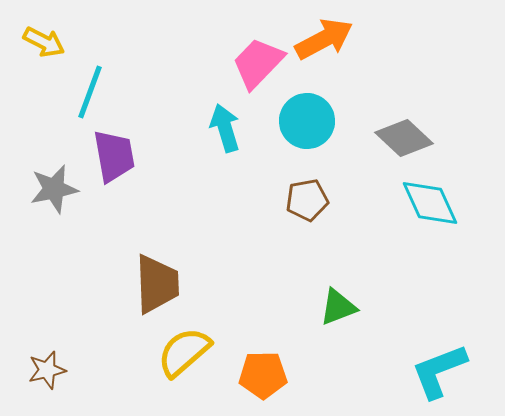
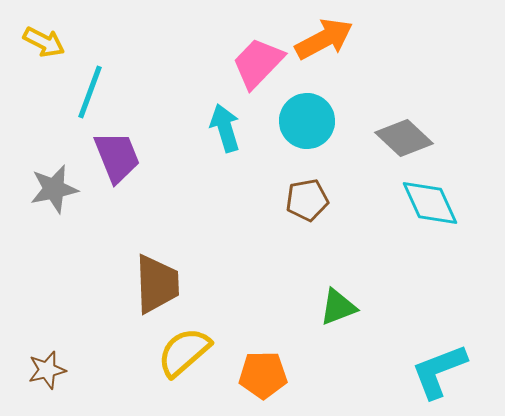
purple trapezoid: moved 3 px right, 1 px down; rotated 12 degrees counterclockwise
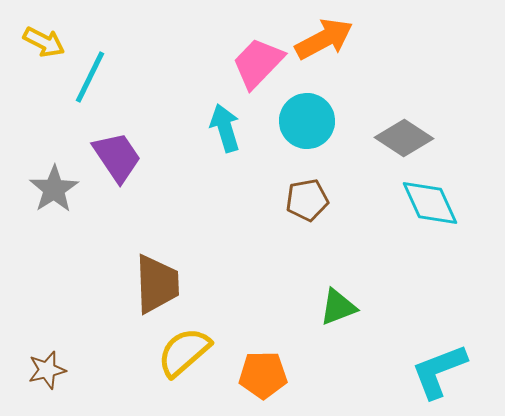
cyan line: moved 15 px up; rotated 6 degrees clockwise
gray diamond: rotated 10 degrees counterclockwise
purple trapezoid: rotated 12 degrees counterclockwise
gray star: rotated 21 degrees counterclockwise
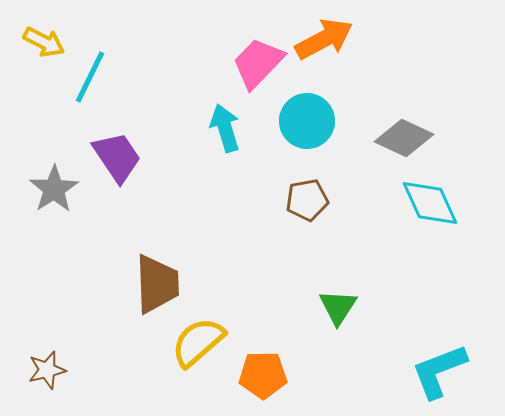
gray diamond: rotated 8 degrees counterclockwise
green triangle: rotated 36 degrees counterclockwise
yellow semicircle: moved 14 px right, 10 px up
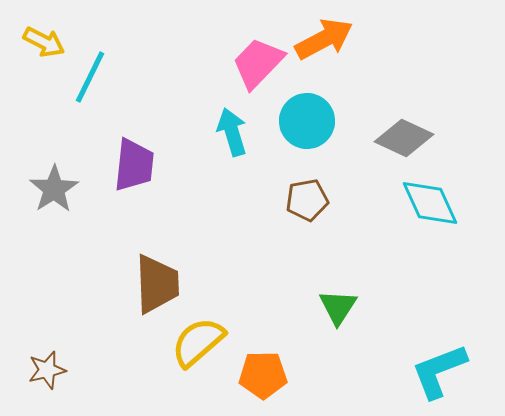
cyan arrow: moved 7 px right, 4 px down
purple trapezoid: moved 17 px right, 8 px down; rotated 40 degrees clockwise
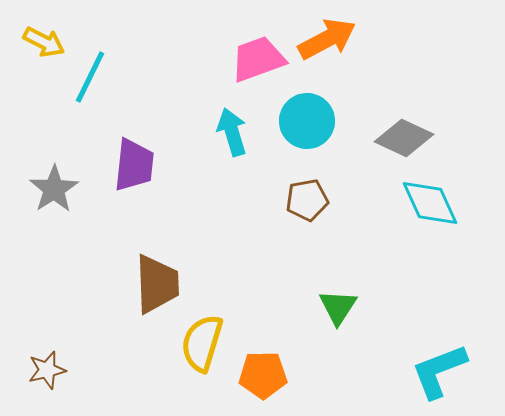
orange arrow: moved 3 px right
pink trapezoid: moved 4 px up; rotated 26 degrees clockwise
yellow semicircle: moved 4 px right, 1 px down; rotated 32 degrees counterclockwise
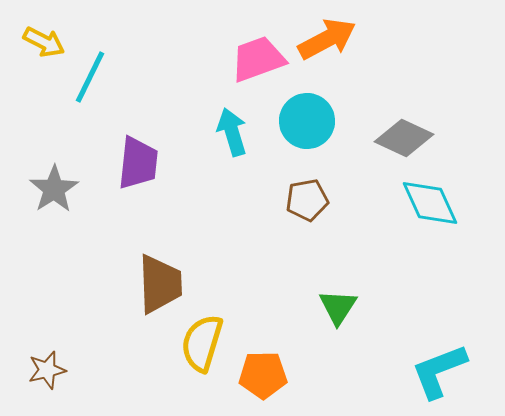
purple trapezoid: moved 4 px right, 2 px up
brown trapezoid: moved 3 px right
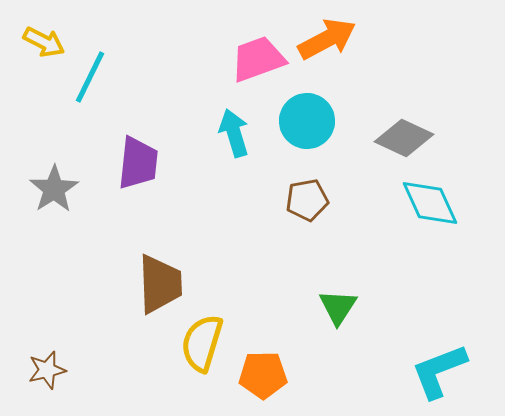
cyan arrow: moved 2 px right, 1 px down
